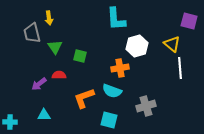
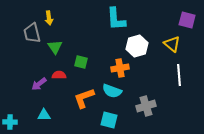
purple square: moved 2 px left, 1 px up
green square: moved 1 px right, 6 px down
white line: moved 1 px left, 7 px down
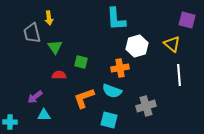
purple arrow: moved 4 px left, 13 px down
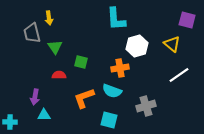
white line: rotated 60 degrees clockwise
purple arrow: rotated 42 degrees counterclockwise
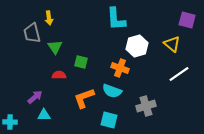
orange cross: rotated 30 degrees clockwise
white line: moved 1 px up
purple arrow: rotated 140 degrees counterclockwise
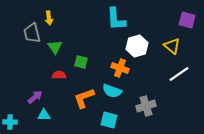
yellow triangle: moved 2 px down
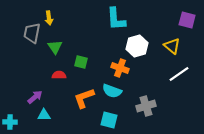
gray trapezoid: rotated 25 degrees clockwise
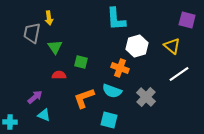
gray cross: moved 9 px up; rotated 30 degrees counterclockwise
cyan triangle: rotated 24 degrees clockwise
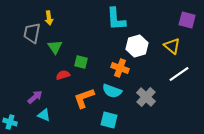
red semicircle: moved 4 px right; rotated 16 degrees counterclockwise
cyan cross: rotated 16 degrees clockwise
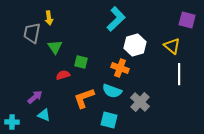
cyan L-shape: rotated 130 degrees counterclockwise
white hexagon: moved 2 px left, 1 px up
white line: rotated 55 degrees counterclockwise
gray cross: moved 6 px left, 5 px down
cyan cross: moved 2 px right; rotated 16 degrees counterclockwise
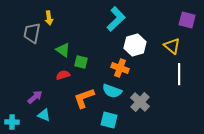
green triangle: moved 8 px right, 3 px down; rotated 21 degrees counterclockwise
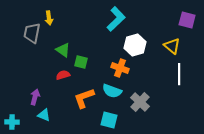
purple arrow: rotated 35 degrees counterclockwise
